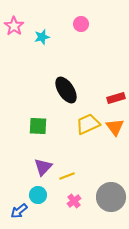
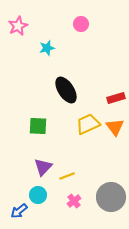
pink star: moved 4 px right; rotated 12 degrees clockwise
cyan star: moved 5 px right, 11 px down
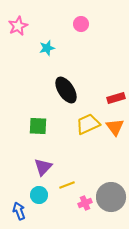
yellow line: moved 9 px down
cyan circle: moved 1 px right
pink cross: moved 11 px right, 2 px down; rotated 16 degrees clockwise
blue arrow: rotated 108 degrees clockwise
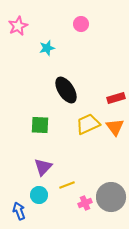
green square: moved 2 px right, 1 px up
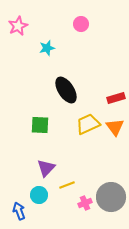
purple triangle: moved 3 px right, 1 px down
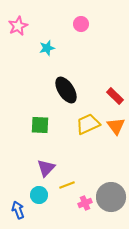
red rectangle: moved 1 px left, 2 px up; rotated 60 degrees clockwise
orange triangle: moved 1 px right, 1 px up
blue arrow: moved 1 px left, 1 px up
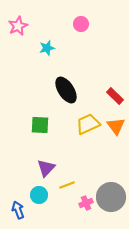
pink cross: moved 1 px right
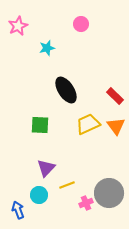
gray circle: moved 2 px left, 4 px up
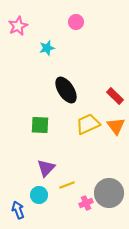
pink circle: moved 5 px left, 2 px up
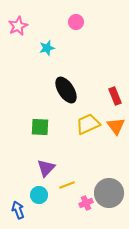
red rectangle: rotated 24 degrees clockwise
green square: moved 2 px down
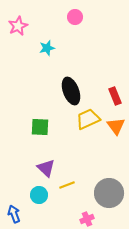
pink circle: moved 1 px left, 5 px up
black ellipse: moved 5 px right, 1 px down; rotated 12 degrees clockwise
yellow trapezoid: moved 5 px up
purple triangle: rotated 30 degrees counterclockwise
pink cross: moved 1 px right, 16 px down
blue arrow: moved 4 px left, 4 px down
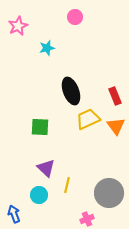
yellow line: rotated 56 degrees counterclockwise
